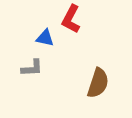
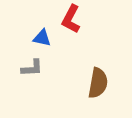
blue triangle: moved 3 px left
brown semicircle: rotated 8 degrees counterclockwise
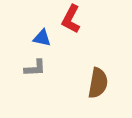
gray L-shape: moved 3 px right
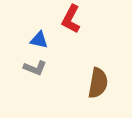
blue triangle: moved 3 px left, 2 px down
gray L-shape: rotated 25 degrees clockwise
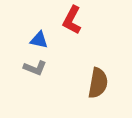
red L-shape: moved 1 px right, 1 px down
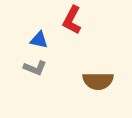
brown semicircle: moved 2 px up; rotated 80 degrees clockwise
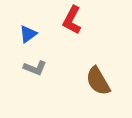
blue triangle: moved 11 px left, 6 px up; rotated 48 degrees counterclockwise
brown semicircle: rotated 60 degrees clockwise
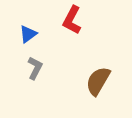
gray L-shape: rotated 85 degrees counterclockwise
brown semicircle: rotated 60 degrees clockwise
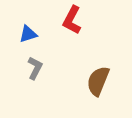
blue triangle: rotated 18 degrees clockwise
brown semicircle: rotated 8 degrees counterclockwise
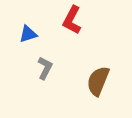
gray L-shape: moved 10 px right
